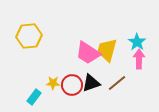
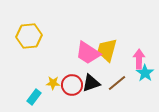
cyan star: moved 8 px right, 31 px down
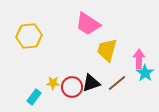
pink trapezoid: moved 29 px up
red circle: moved 2 px down
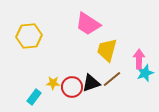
cyan star: rotated 18 degrees clockwise
brown line: moved 5 px left, 4 px up
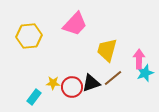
pink trapezoid: moved 13 px left; rotated 80 degrees counterclockwise
brown line: moved 1 px right, 1 px up
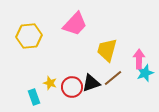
yellow star: moved 3 px left; rotated 16 degrees clockwise
cyan rectangle: rotated 56 degrees counterclockwise
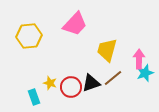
red circle: moved 1 px left
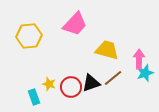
yellow trapezoid: rotated 90 degrees clockwise
yellow star: moved 1 px left, 1 px down
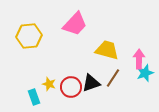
brown line: rotated 18 degrees counterclockwise
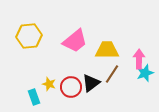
pink trapezoid: moved 17 px down; rotated 8 degrees clockwise
yellow trapezoid: rotated 15 degrees counterclockwise
brown line: moved 1 px left, 4 px up
black triangle: rotated 18 degrees counterclockwise
